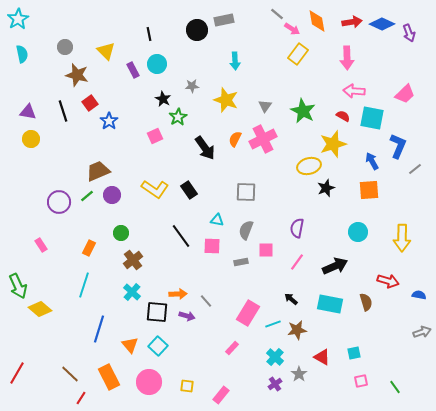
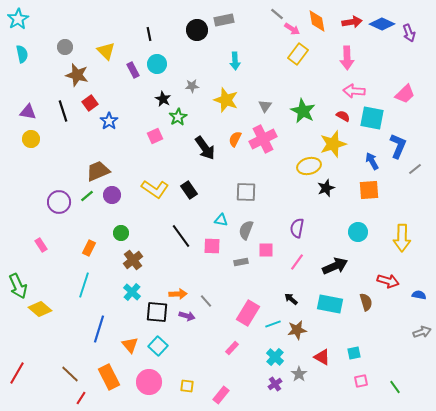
cyan triangle at (217, 220): moved 4 px right
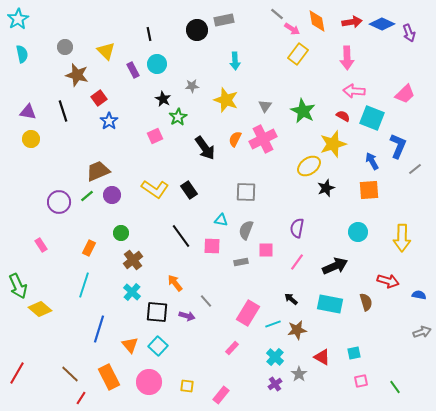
red square at (90, 103): moved 9 px right, 5 px up
cyan square at (372, 118): rotated 10 degrees clockwise
yellow ellipse at (309, 166): rotated 20 degrees counterclockwise
orange arrow at (178, 294): moved 3 px left, 11 px up; rotated 126 degrees counterclockwise
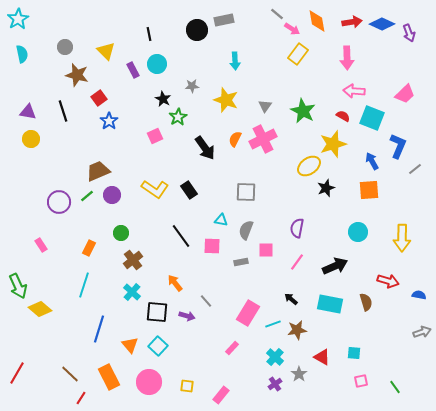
cyan square at (354, 353): rotated 16 degrees clockwise
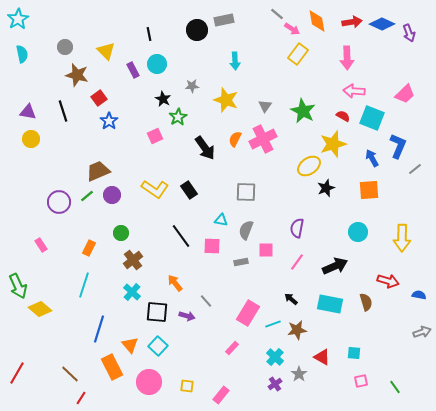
blue arrow at (372, 161): moved 3 px up
orange rectangle at (109, 377): moved 3 px right, 10 px up
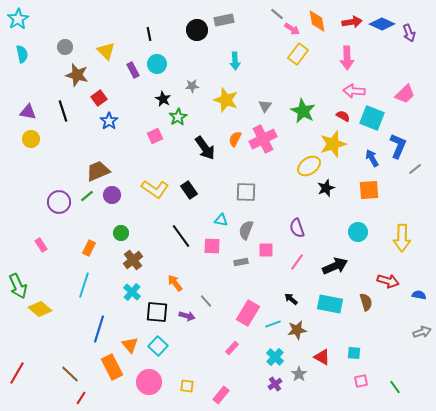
purple semicircle at (297, 228): rotated 30 degrees counterclockwise
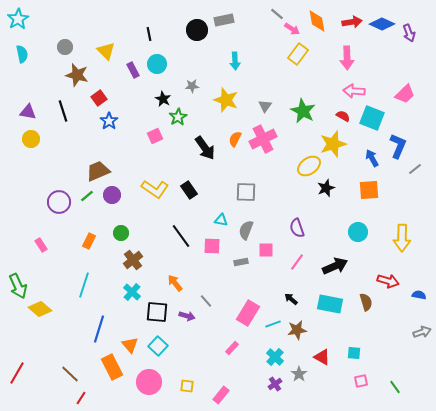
orange rectangle at (89, 248): moved 7 px up
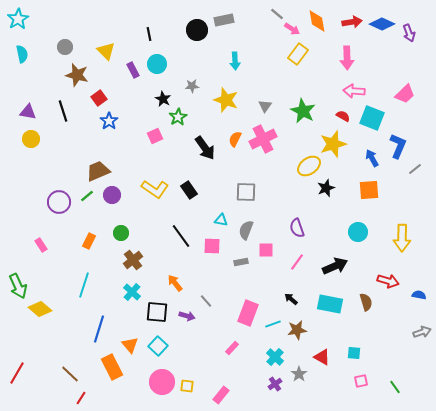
pink rectangle at (248, 313): rotated 10 degrees counterclockwise
pink circle at (149, 382): moved 13 px right
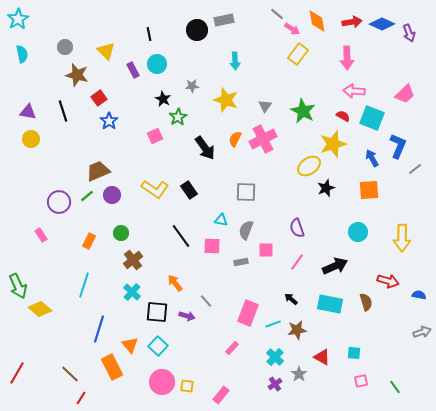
pink rectangle at (41, 245): moved 10 px up
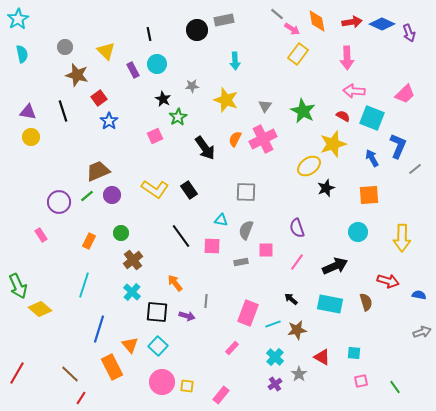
yellow circle at (31, 139): moved 2 px up
orange square at (369, 190): moved 5 px down
gray line at (206, 301): rotated 48 degrees clockwise
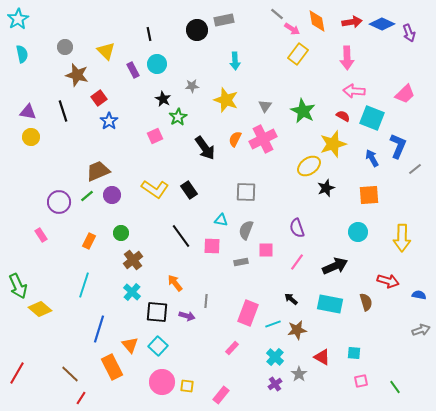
gray arrow at (422, 332): moved 1 px left, 2 px up
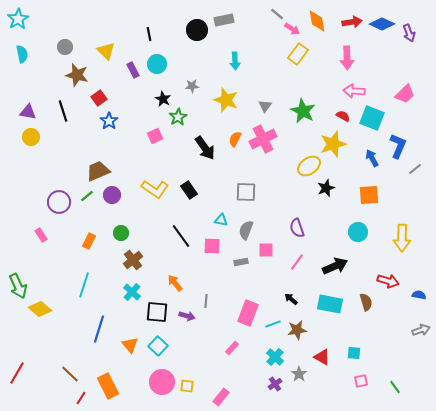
orange rectangle at (112, 367): moved 4 px left, 19 px down
pink rectangle at (221, 395): moved 2 px down
